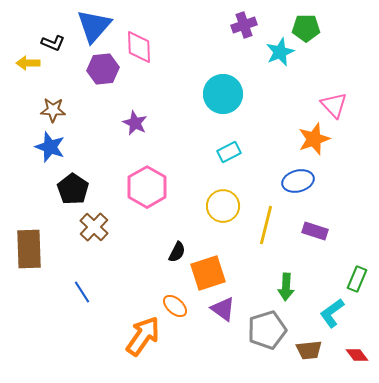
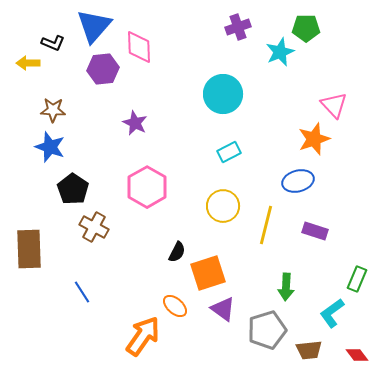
purple cross: moved 6 px left, 2 px down
brown cross: rotated 16 degrees counterclockwise
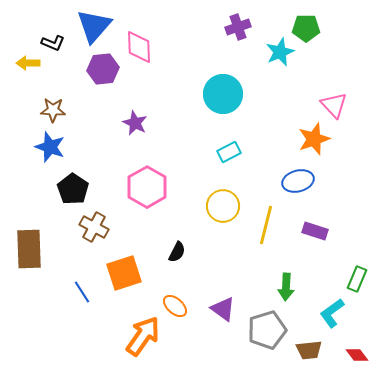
orange square: moved 84 px left
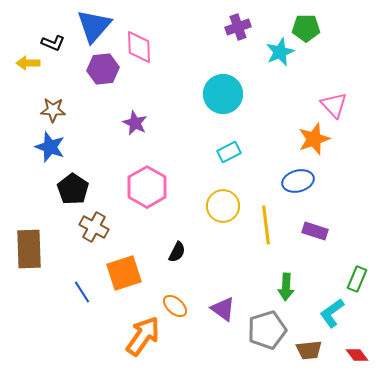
yellow line: rotated 21 degrees counterclockwise
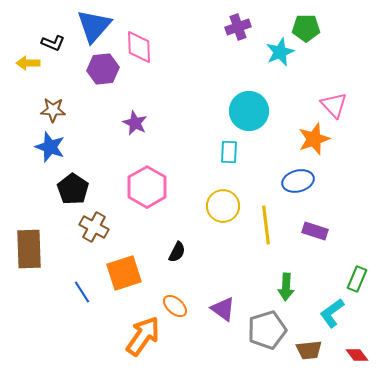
cyan circle: moved 26 px right, 17 px down
cyan rectangle: rotated 60 degrees counterclockwise
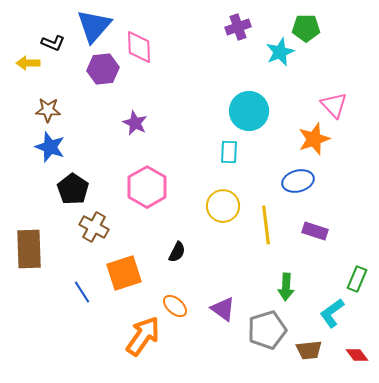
brown star: moved 5 px left
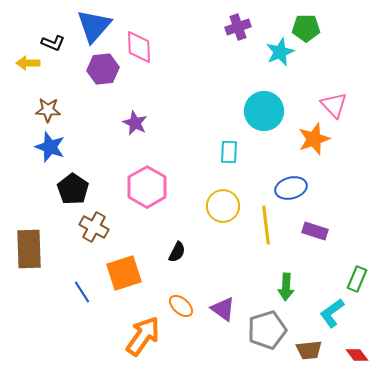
cyan circle: moved 15 px right
blue ellipse: moved 7 px left, 7 px down
orange ellipse: moved 6 px right
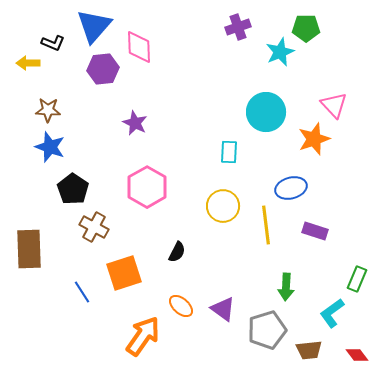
cyan circle: moved 2 px right, 1 px down
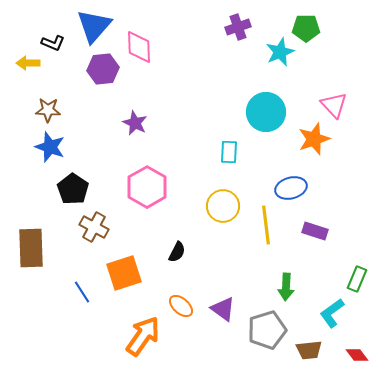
brown rectangle: moved 2 px right, 1 px up
